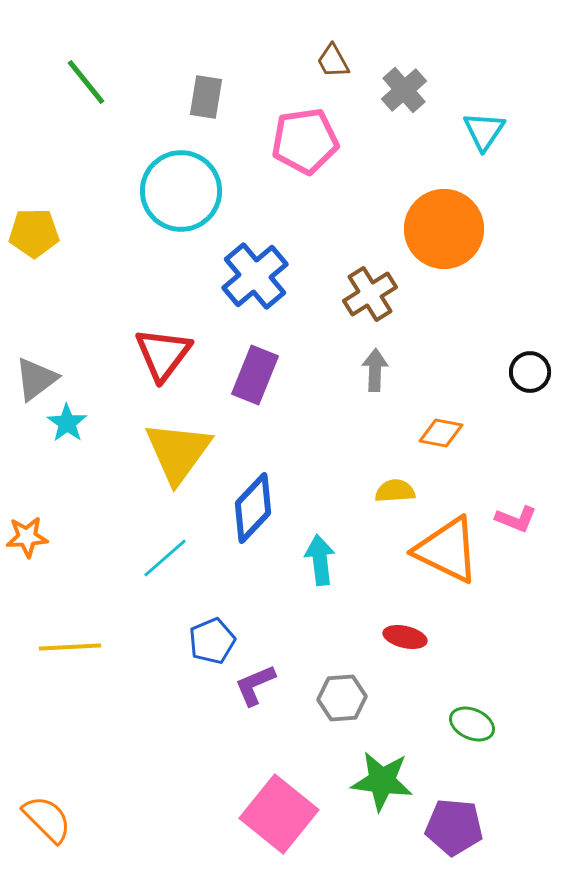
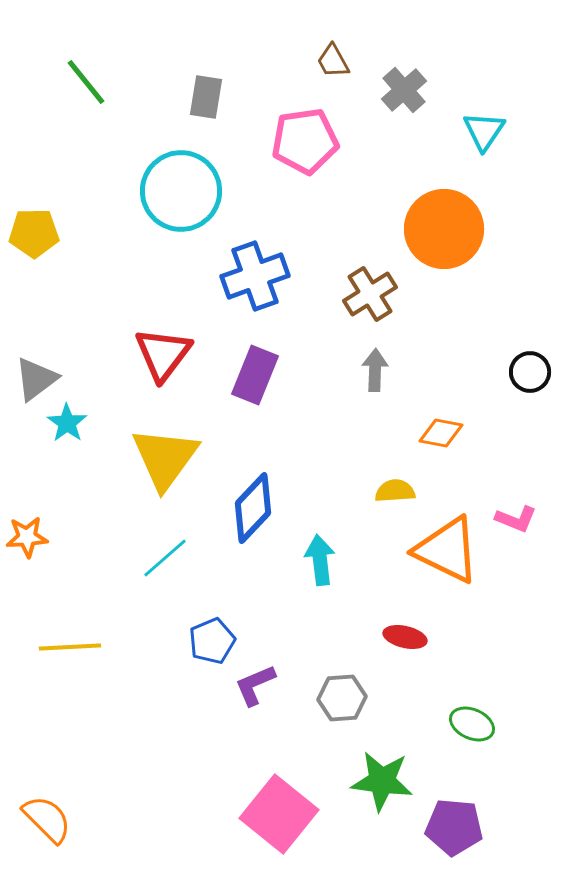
blue cross: rotated 20 degrees clockwise
yellow triangle: moved 13 px left, 6 px down
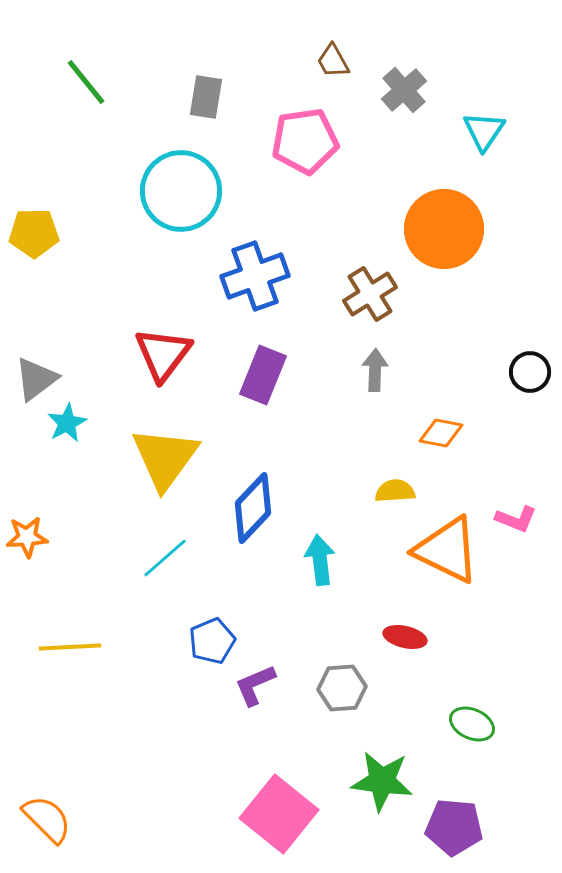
purple rectangle: moved 8 px right
cyan star: rotated 9 degrees clockwise
gray hexagon: moved 10 px up
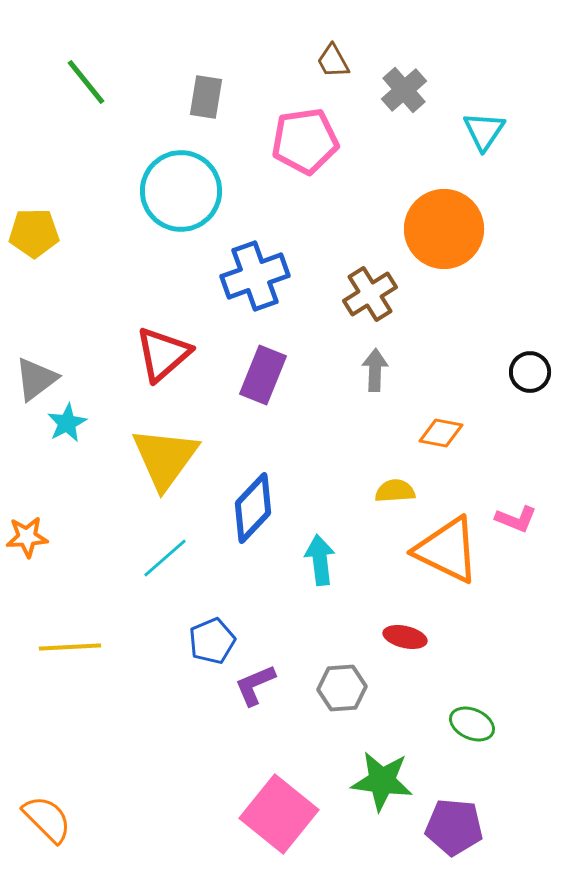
red triangle: rotated 12 degrees clockwise
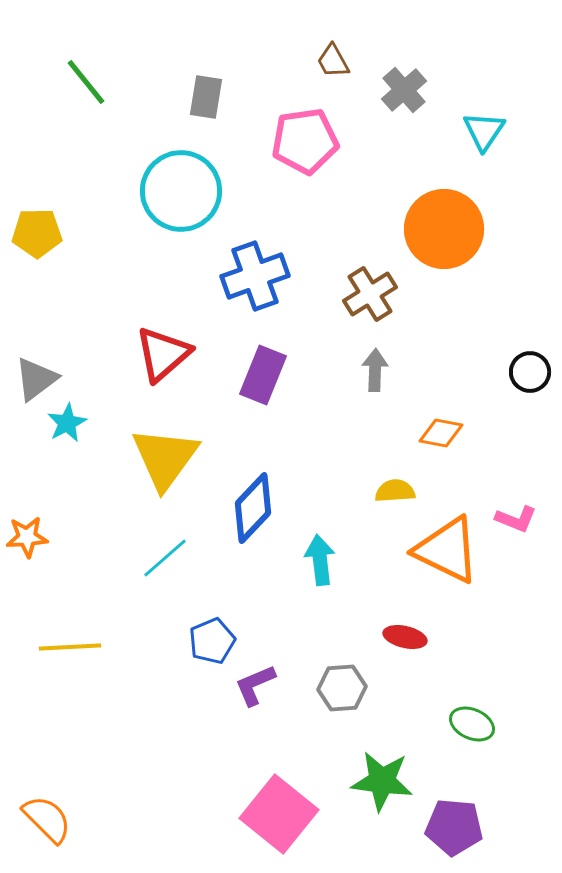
yellow pentagon: moved 3 px right
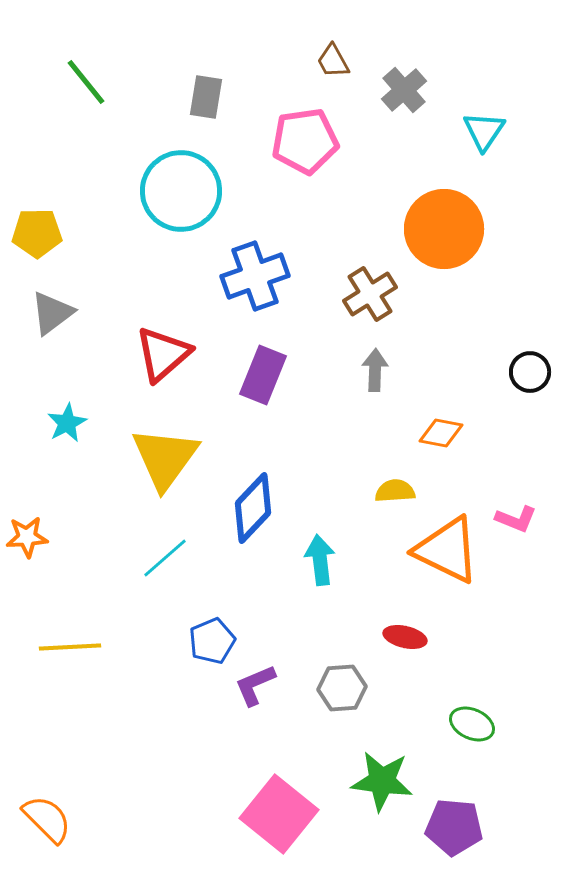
gray triangle: moved 16 px right, 66 px up
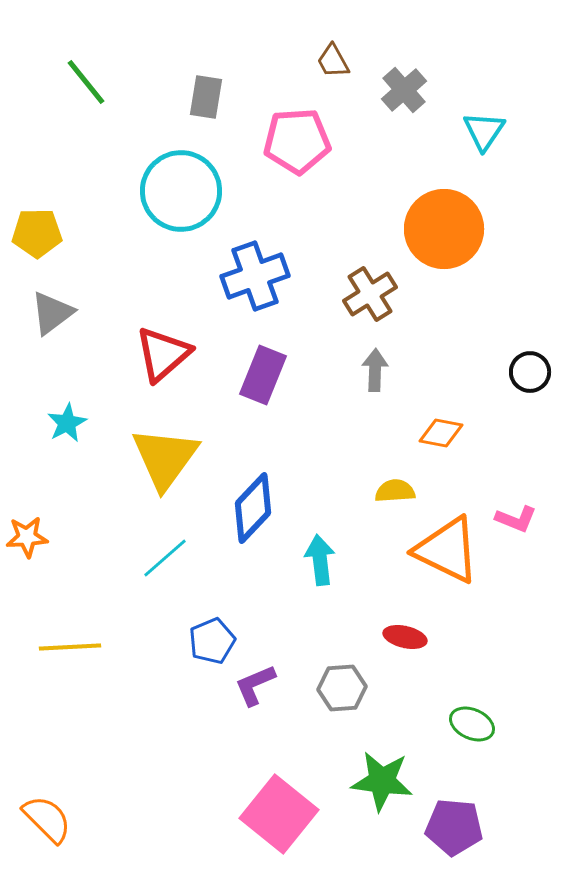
pink pentagon: moved 8 px left; rotated 4 degrees clockwise
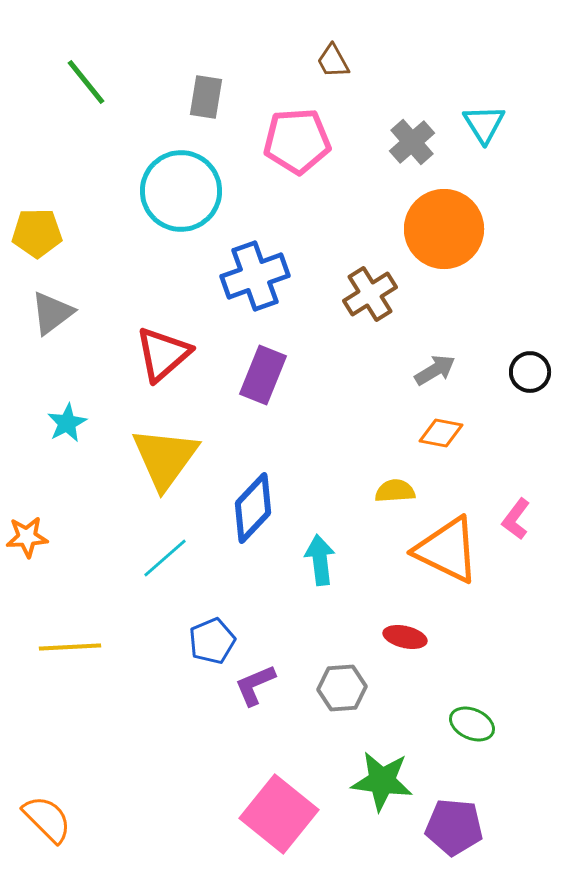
gray cross: moved 8 px right, 52 px down
cyan triangle: moved 7 px up; rotated 6 degrees counterclockwise
gray arrow: moved 60 px right; rotated 57 degrees clockwise
pink L-shape: rotated 105 degrees clockwise
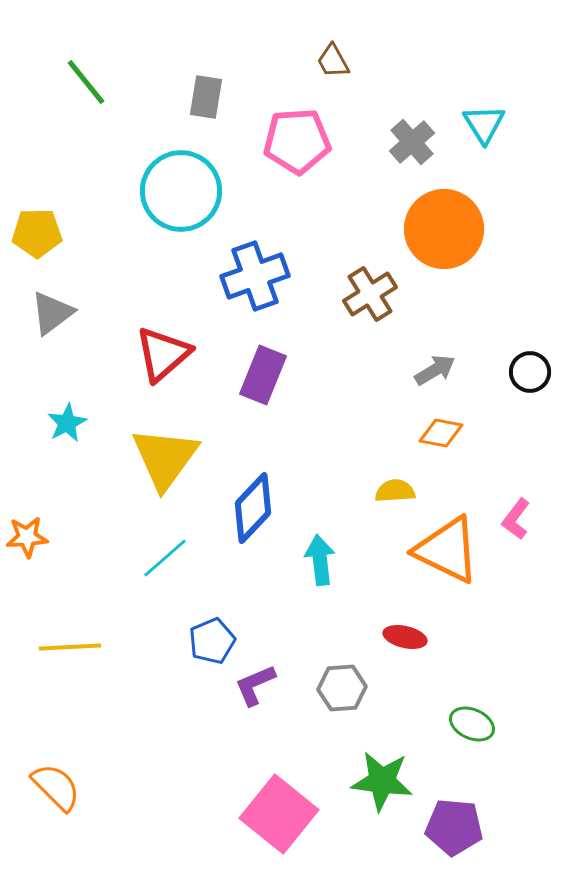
orange semicircle: moved 9 px right, 32 px up
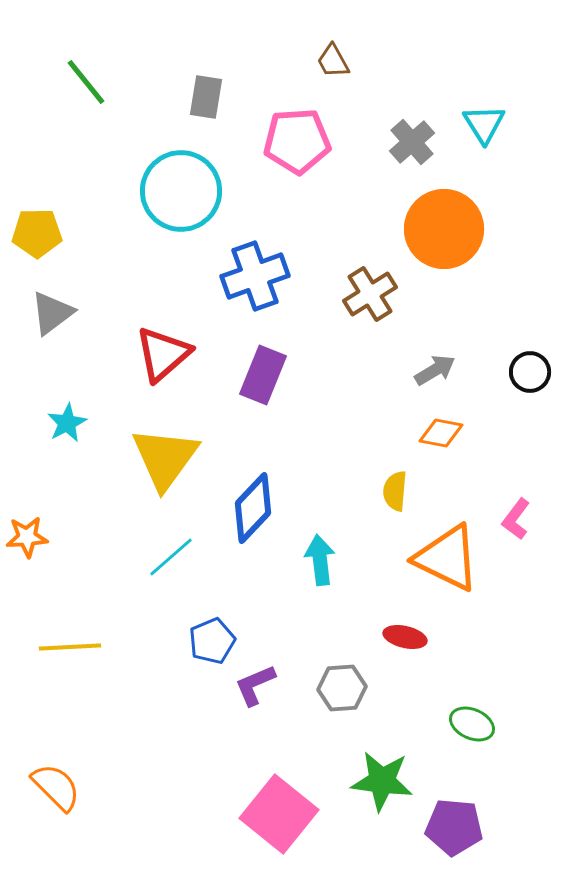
yellow semicircle: rotated 81 degrees counterclockwise
orange triangle: moved 8 px down
cyan line: moved 6 px right, 1 px up
